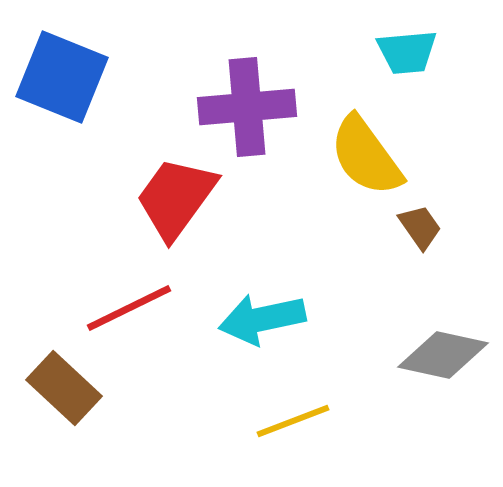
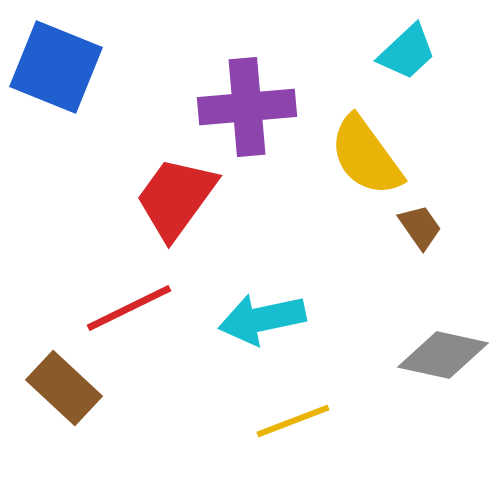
cyan trapezoid: rotated 38 degrees counterclockwise
blue square: moved 6 px left, 10 px up
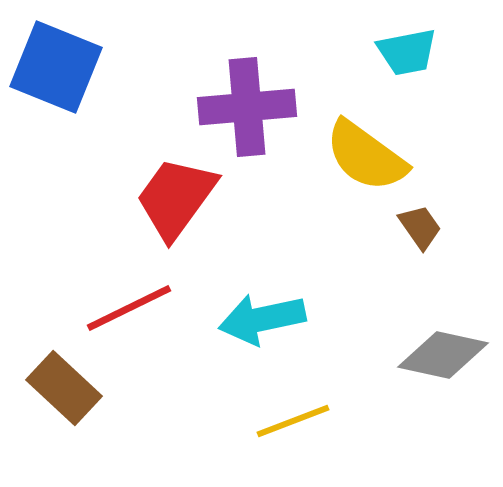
cyan trapezoid: rotated 32 degrees clockwise
yellow semicircle: rotated 18 degrees counterclockwise
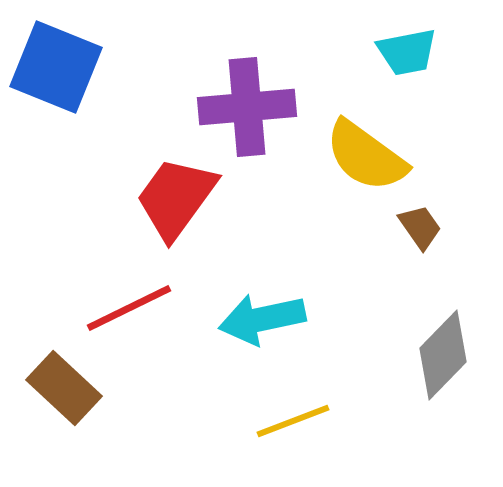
gray diamond: rotated 58 degrees counterclockwise
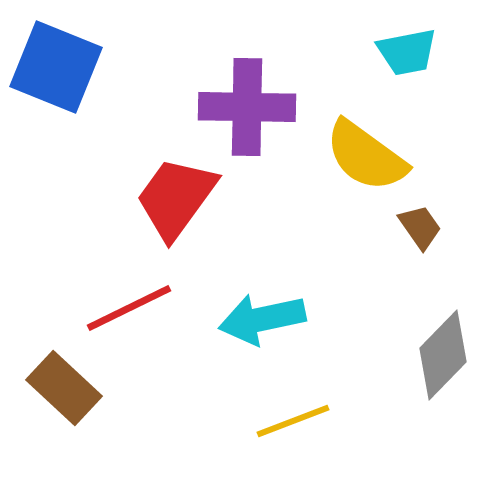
purple cross: rotated 6 degrees clockwise
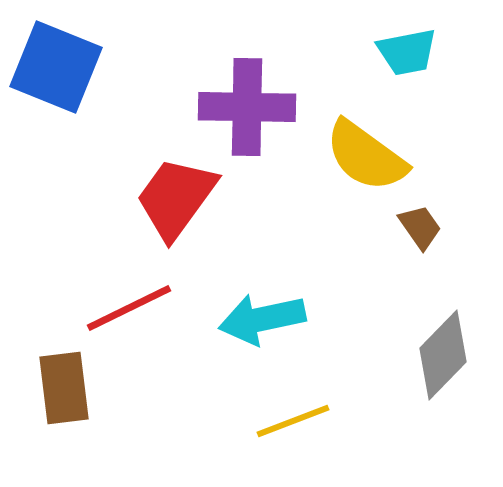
brown rectangle: rotated 40 degrees clockwise
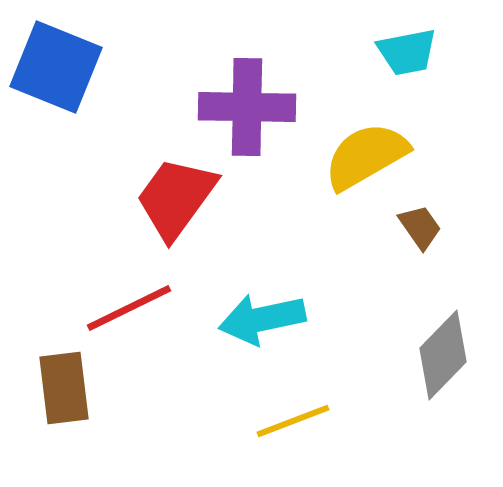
yellow semicircle: rotated 114 degrees clockwise
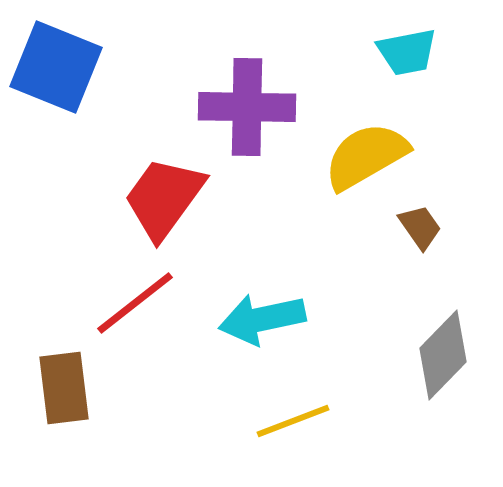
red trapezoid: moved 12 px left
red line: moved 6 px right, 5 px up; rotated 12 degrees counterclockwise
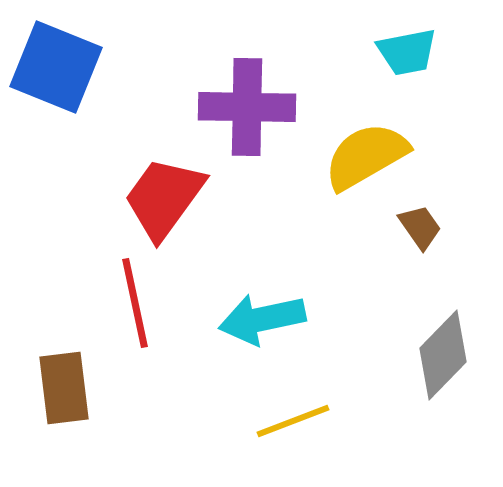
red line: rotated 64 degrees counterclockwise
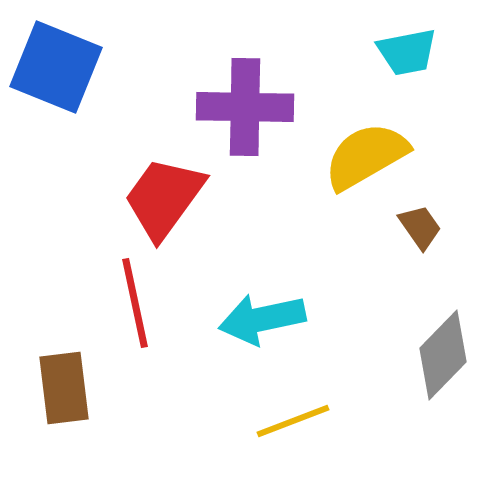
purple cross: moved 2 px left
